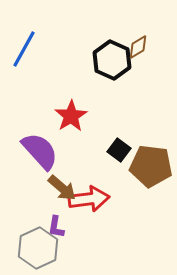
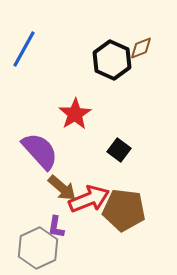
brown diamond: moved 3 px right, 1 px down; rotated 10 degrees clockwise
red star: moved 4 px right, 2 px up
brown pentagon: moved 27 px left, 44 px down
red arrow: rotated 15 degrees counterclockwise
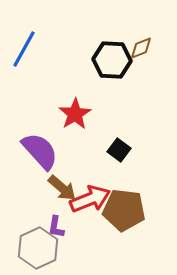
black hexagon: rotated 21 degrees counterclockwise
red arrow: moved 1 px right
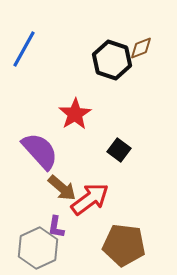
black hexagon: rotated 15 degrees clockwise
red arrow: rotated 15 degrees counterclockwise
brown pentagon: moved 35 px down
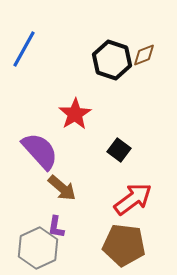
brown diamond: moved 3 px right, 7 px down
red arrow: moved 43 px right
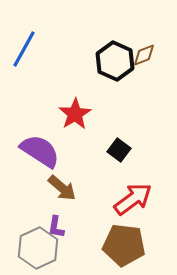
black hexagon: moved 3 px right, 1 px down; rotated 6 degrees clockwise
purple semicircle: rotated 15 degrees counterclockwise
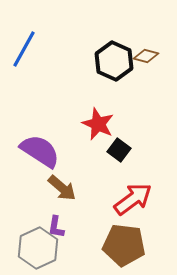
brown diamond: moved 2 px right, 1 px down; rotated 35 degrees clockwise
black hexagon: moved 1 px left
red star: moved 23 px right, 10 px down; rotated 16 degrees counterclockwise
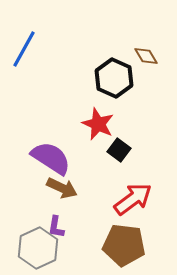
brown diamond: rotated 45 degrees clockwise
black hexagon: moved 17 px down
purple semicircle: moved 11 px right, 7 px down
brown arrow: rotated 16 degrees counterclockwise
